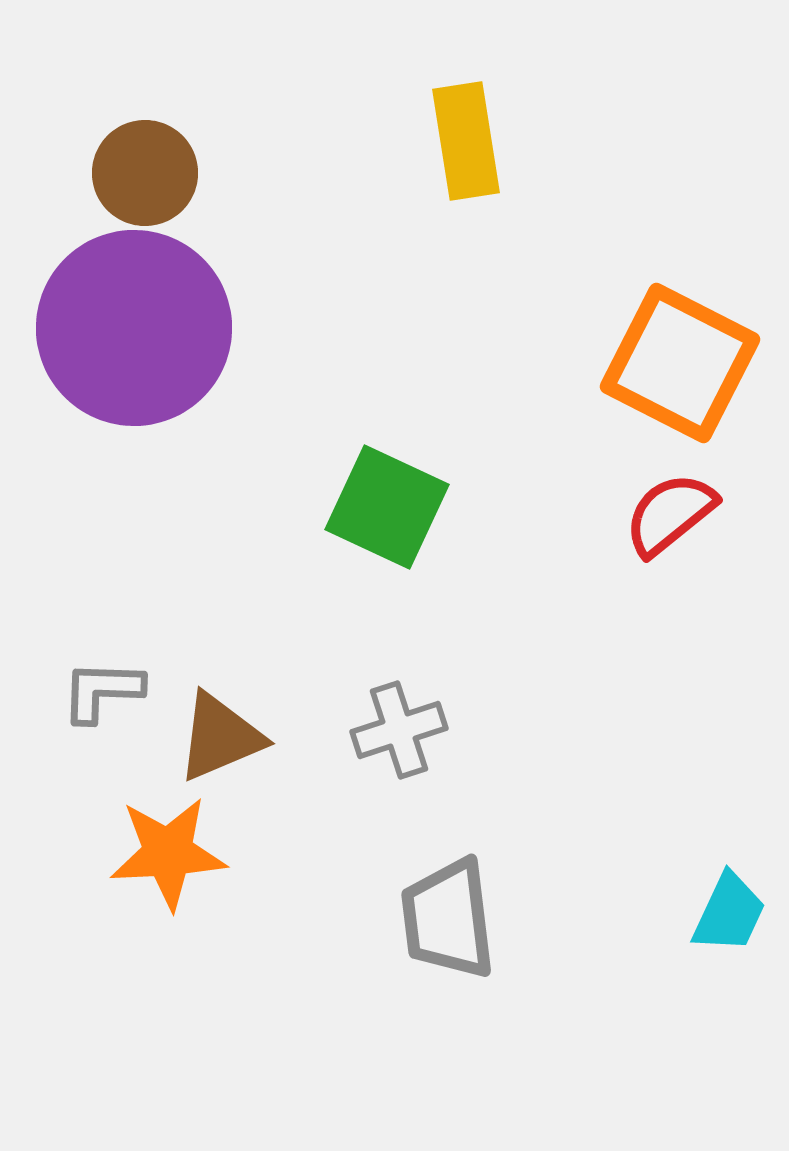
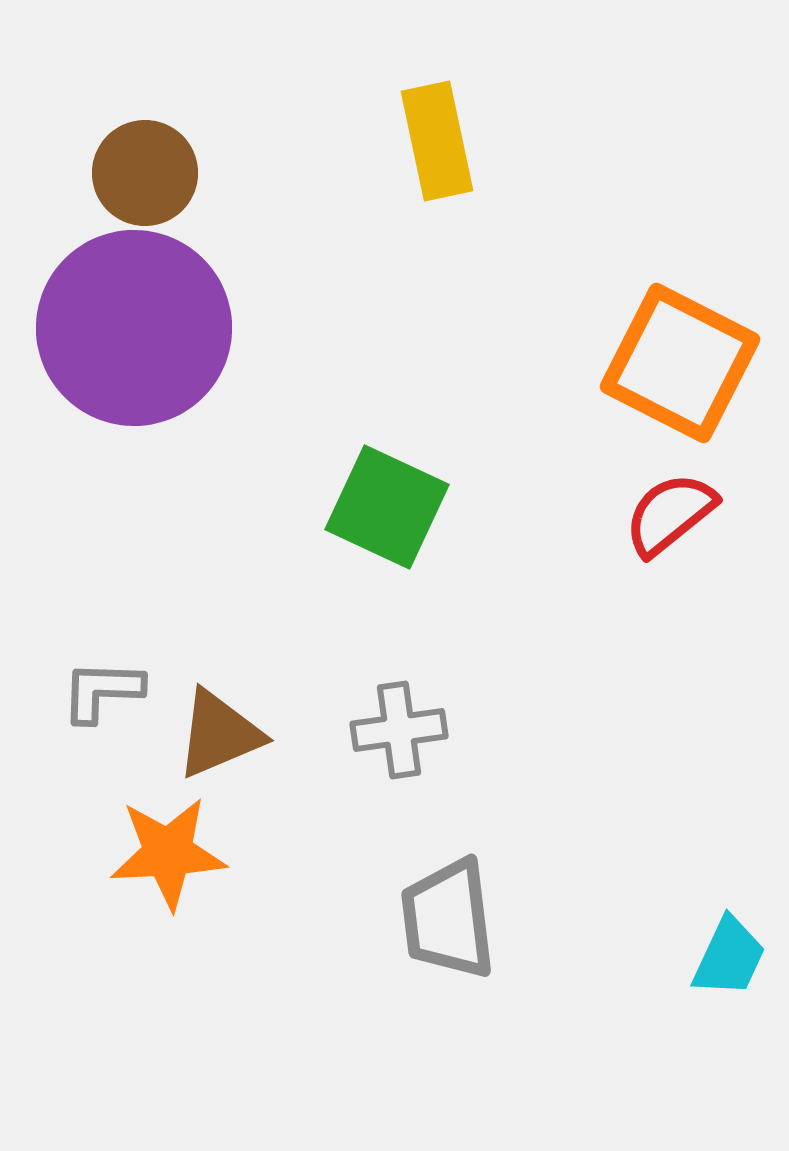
yellow rectangle: moved 29 px left; rotated 3 degrees counterclockwise
gray cross: rotated 10 degrees clockwise
brown triangle: moved 1 px left, 3 px up
cyan trapezoid: moved 44 px down
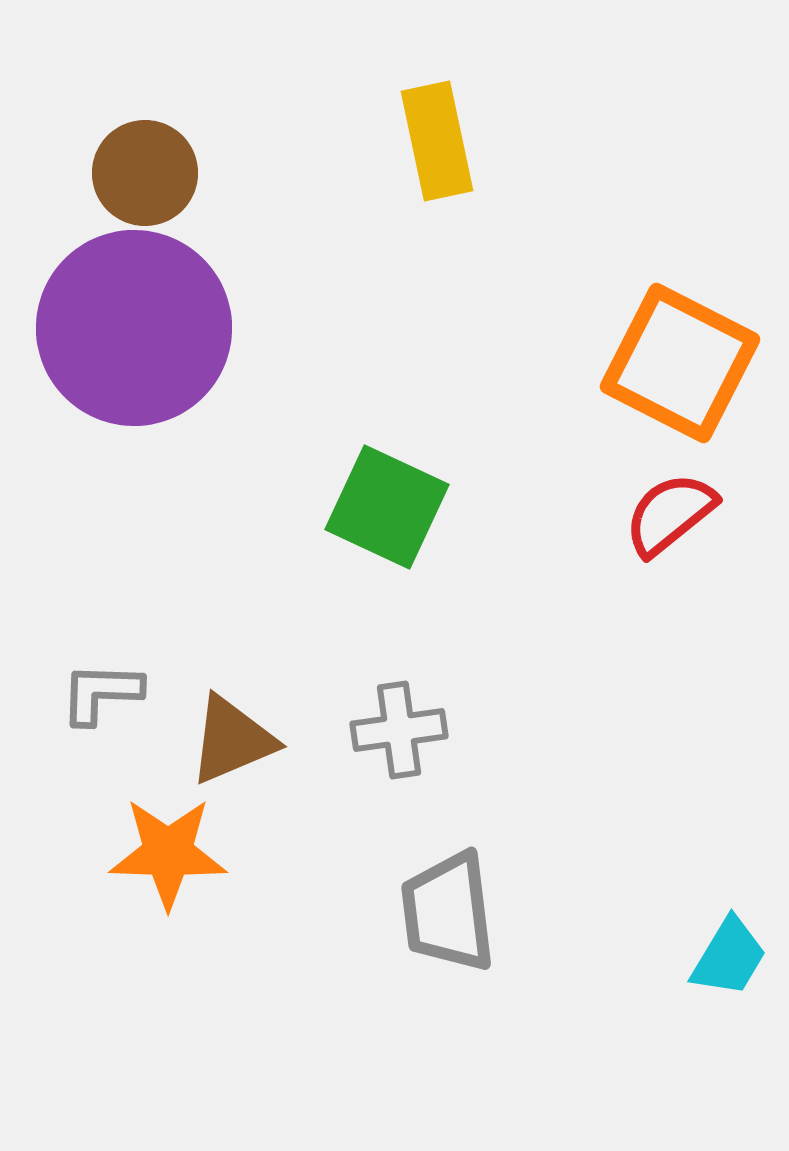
gray L-shape: moved 1 px left, 2 px down
brown triangle: moved 13 px right, 6 px down
orange star: rotated 5 degrees clockwise
gray trapezoid: moved 7 px up
cyan trapezoid: rotated 6 degrees clockwise
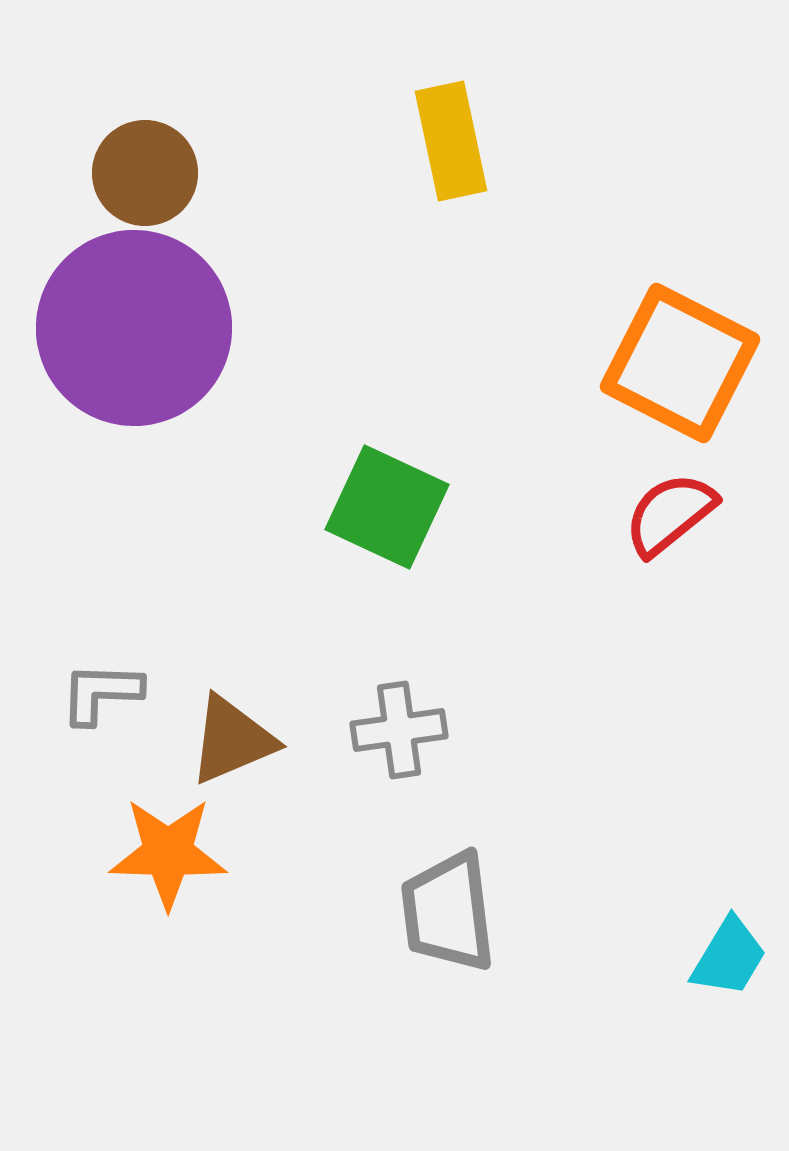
yellow rectangle: moved 14 px right
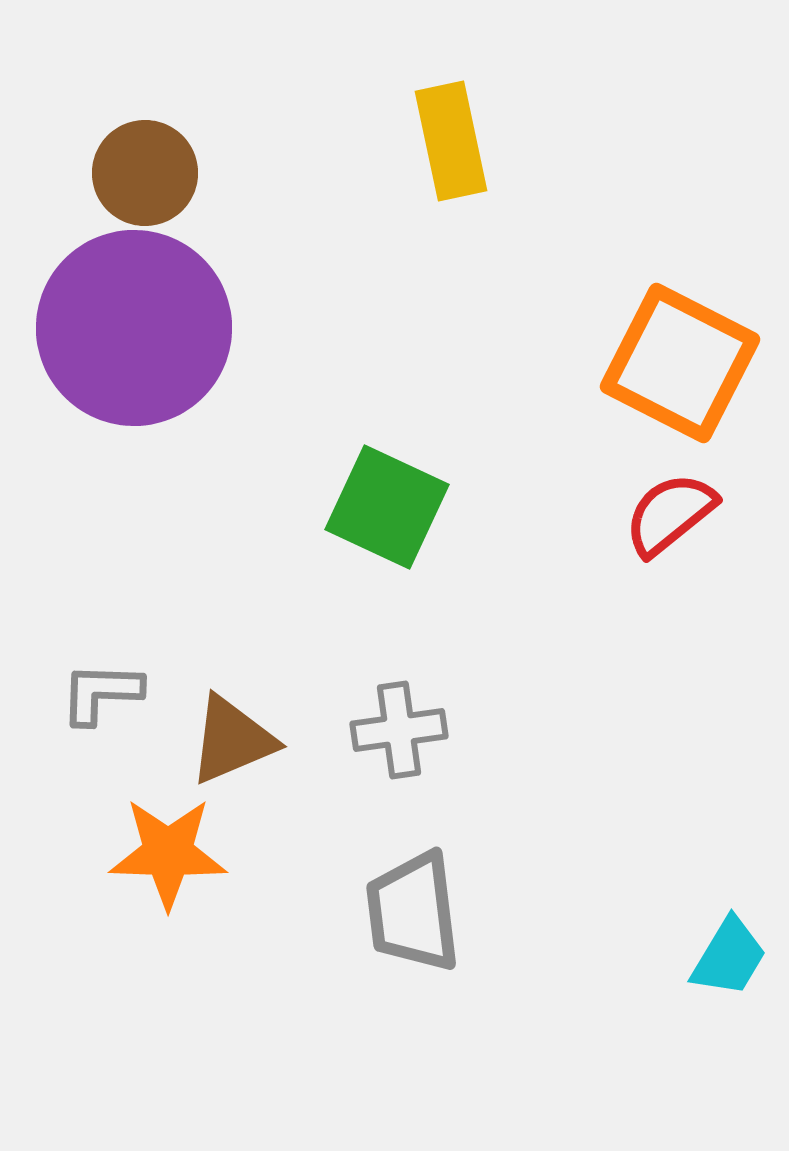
gray trapezoid: moved 35 px left
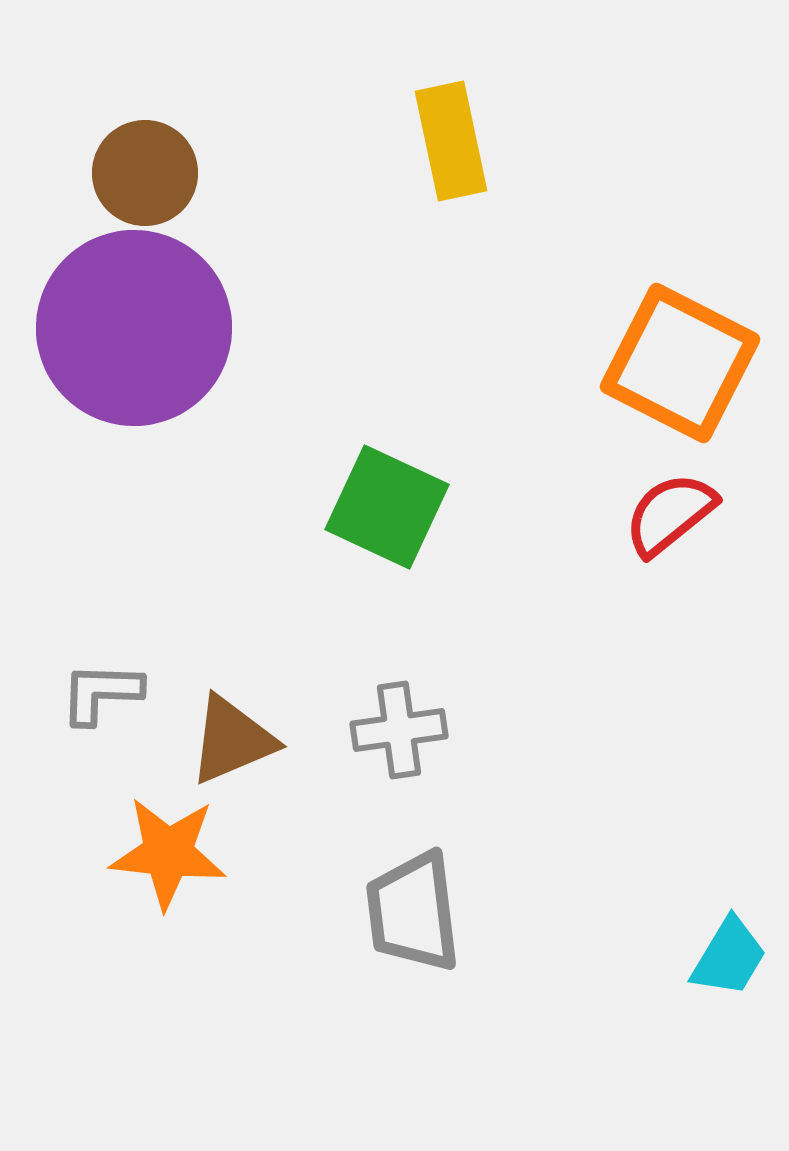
orange star: rotated 4 degrees clockwise
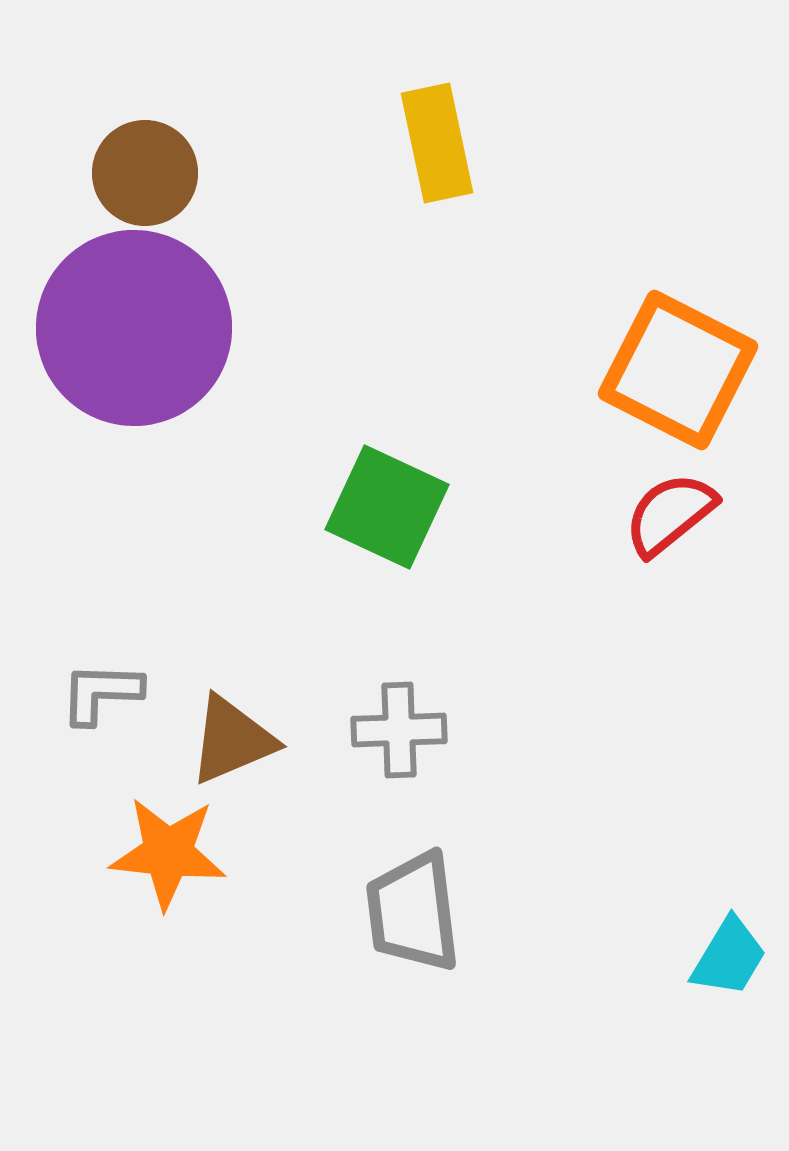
yellow rectangle: moved 14 px left, 2 px down
orange square: moved 2 px left, 7 px down
gray cross: rotated 6 degrees clockwise
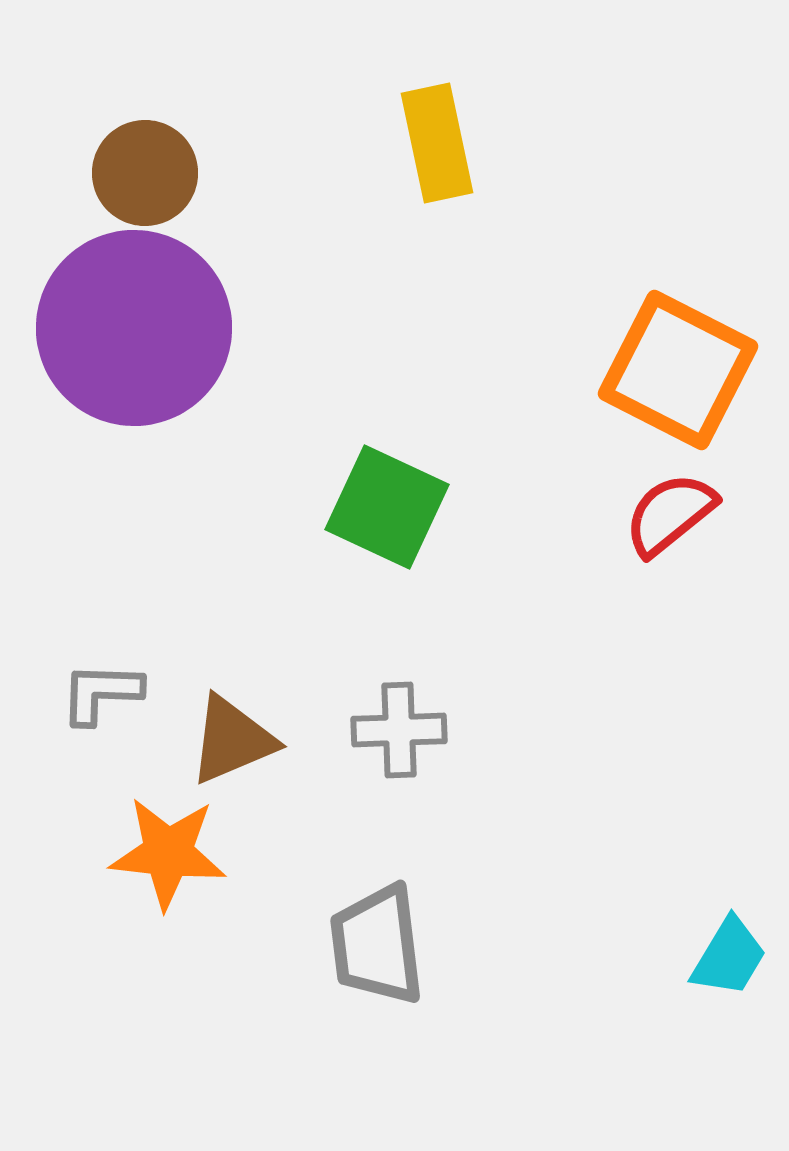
gray trapezoid: moved 36 px left, 33 px down
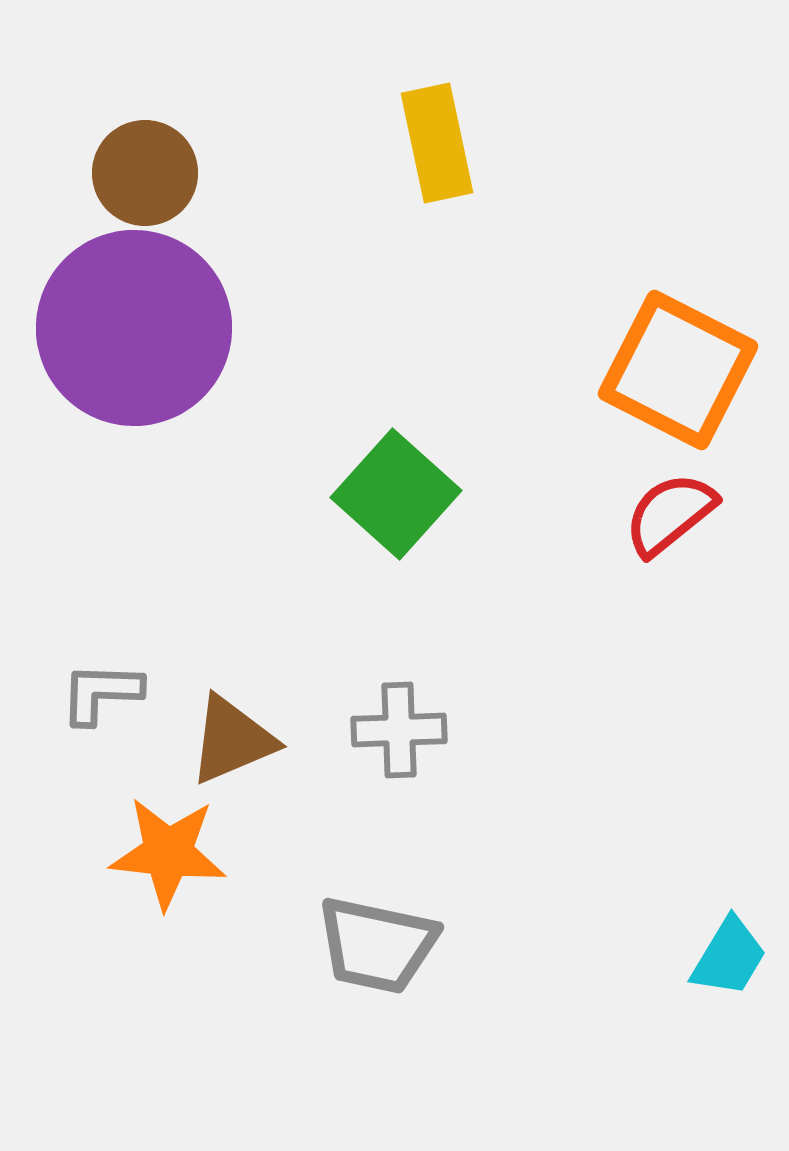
green square: moved 9 px right, 13 px up; rotated 17 degrees clockwise
gray trapezoid: rotated 71 degrees counterclockwise
